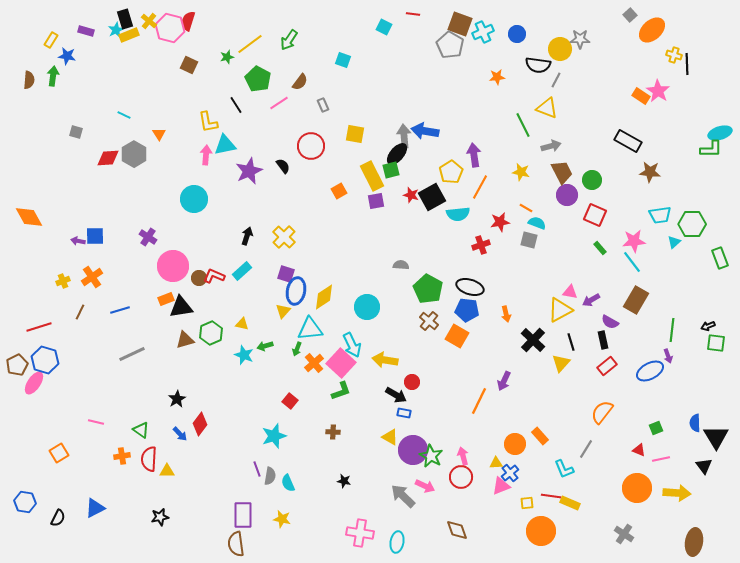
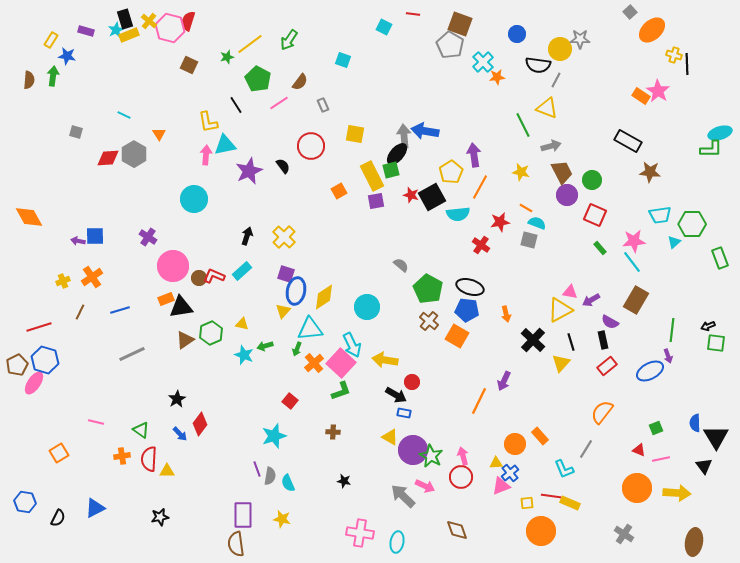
gray square at (630, 15): moved 3 px up
cyan cross at (483, 32): moved 30 px down; rotated 20 degrees counterclockwise
red cross at (481, 245): rotated 36 degrees counterclockwise
gray semicircle at (401, 265): rotated 35 degrees clockwise
brown triangle at (185, 340): rotated 18 degrees counterclockwise
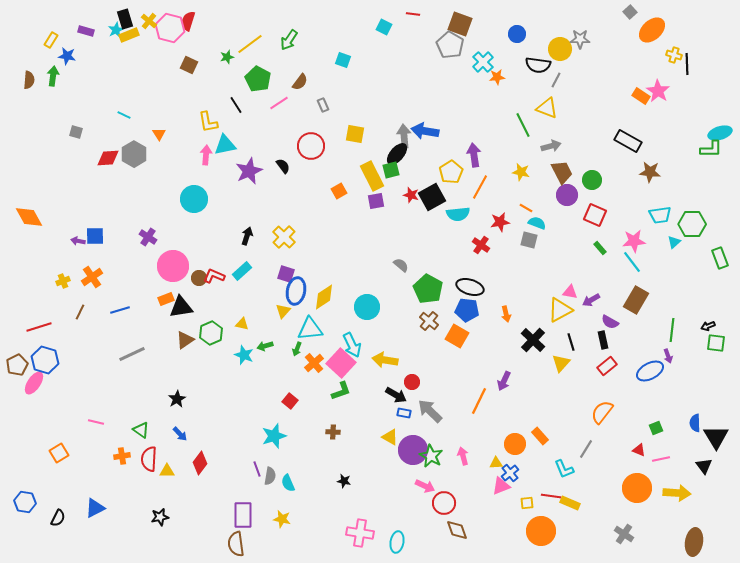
red diamond at (200, 424): moved 39 px down
red circle at (461, 477): moved 17 px left, 26 px down
gray arrow at (403, 496): moved 27 px right, 85 px up
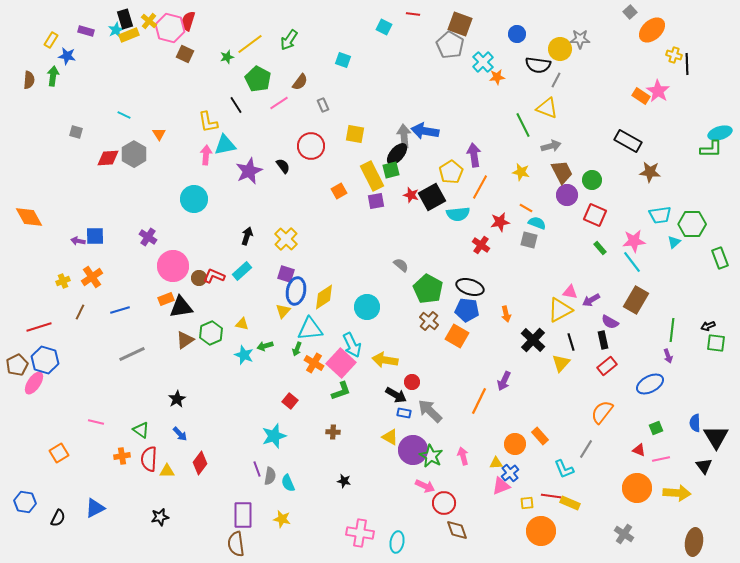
brown square at (189, 65): moved 4 px left, 11 px up
yellow cross at (284, 237): moved 2 px right, 2 px down
orange cross at (314, 363): rotated 18 degrees counterclockwise
blue ellipse at (650, 371): moved 13 px down
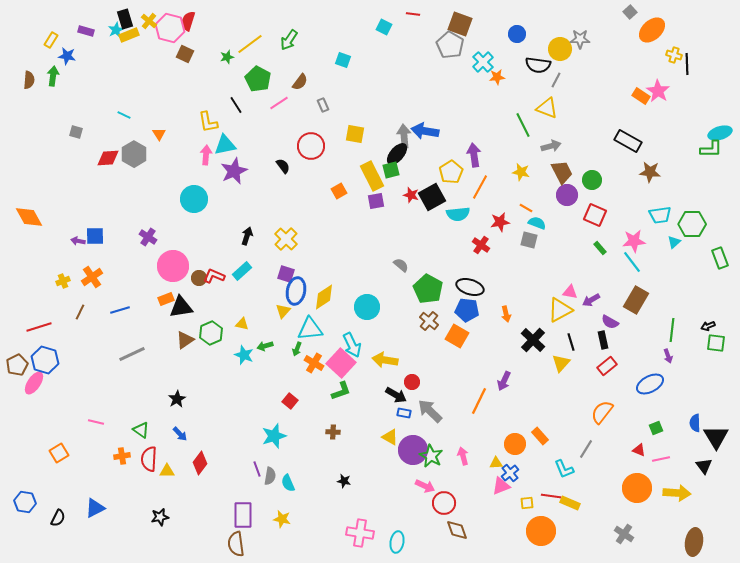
purple star at (249, 171): moved 15 px left
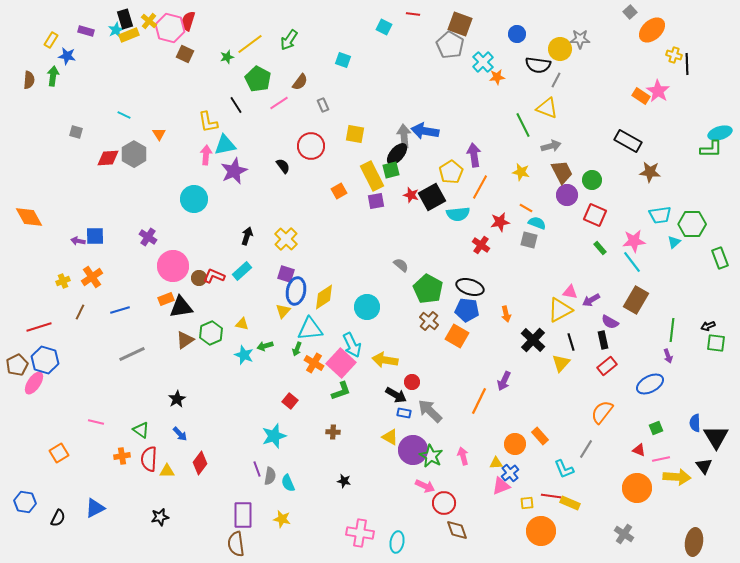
yellow arrow at (677, 493): moved 16 px up
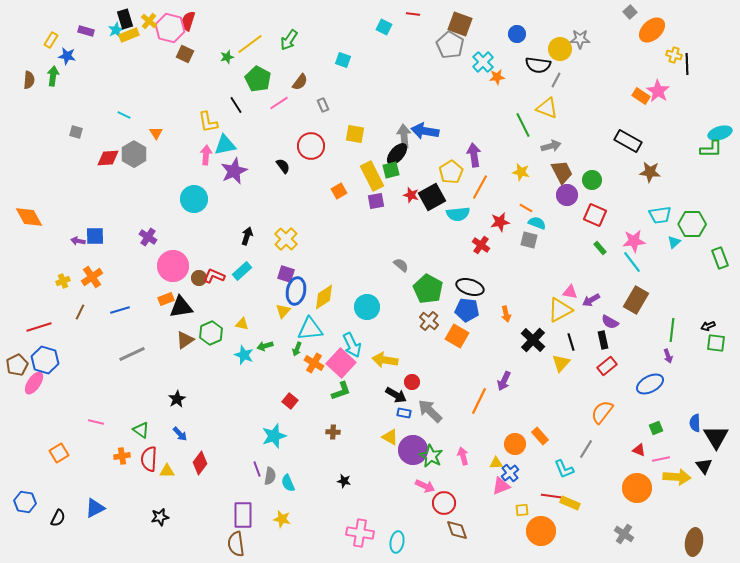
orange triangle at (159, 134): moved 3 px left, 1 px up
yellow square at (527, 503): moved 5 px left, 7 px down
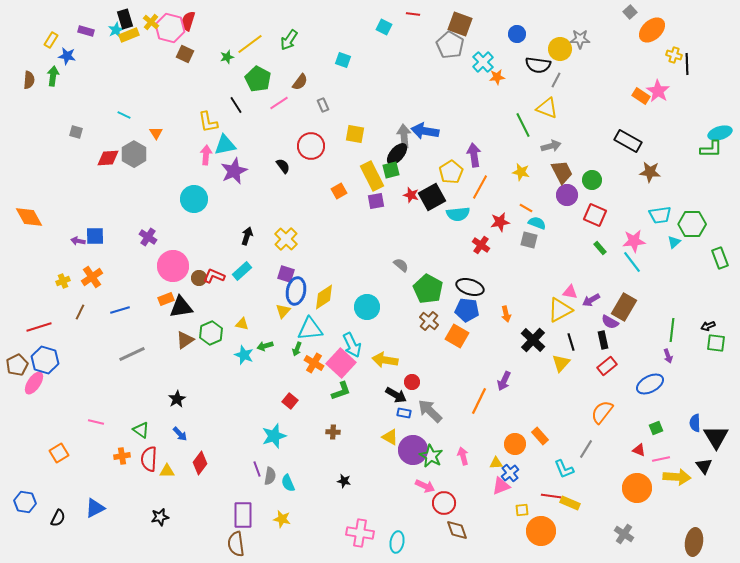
yellow cross at (149, 21): moved 2 px right, 1 px down
brown rectangle at (636, 300): moved 12 px left, 7 px down
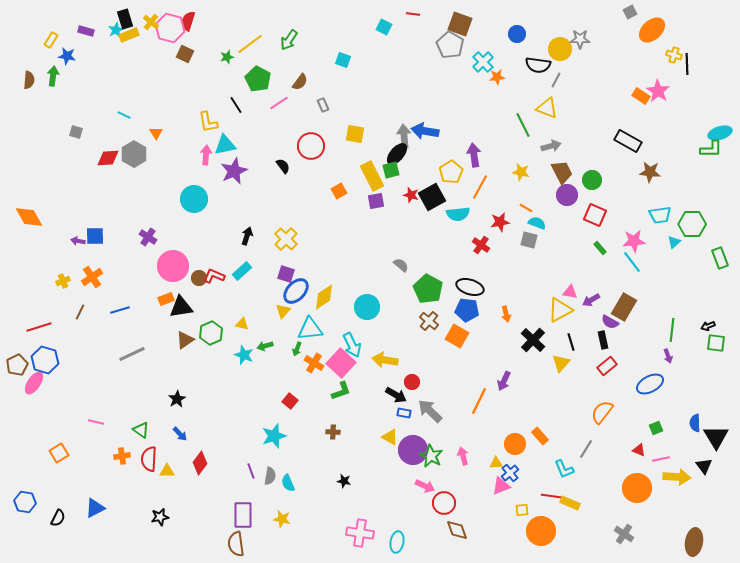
gray square at (630, 12): rotated 16 degrees clockwise
blue ellipse at (296, 291): rotated 32 degrees clockwise
purple line at (257, 469): moved 6 px left, 2 px down
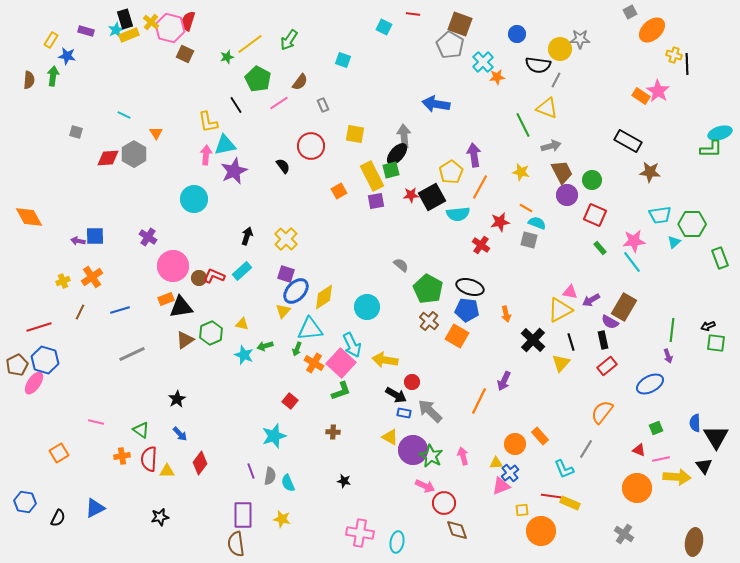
blue arrow at (425, 131): moved 11 px right, 27 px up
red star at (411, 195): rotated 21 degrees counterclockwise
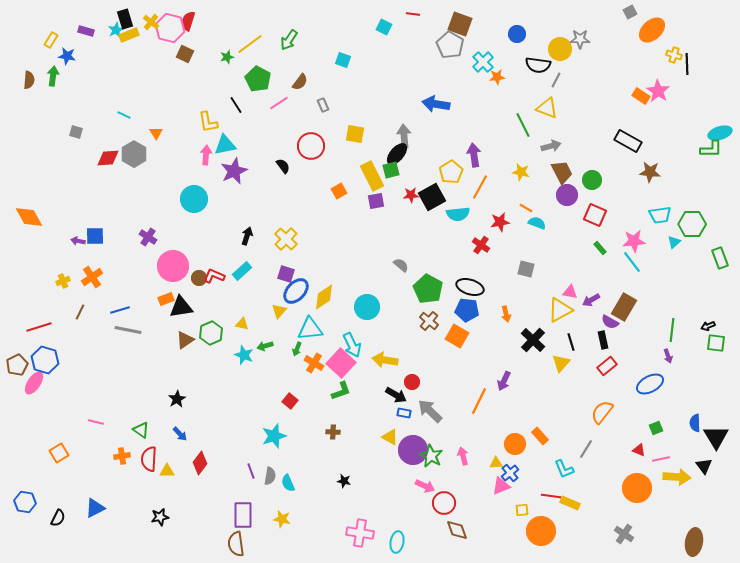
gray square at (529, 240): moved 3 px left, 29 px down
yellow triangle at (283, 311): moved 4 px left
gray line at (132, 354): moved 4 px left, 24 px up; rotated 36 degrees clockwise
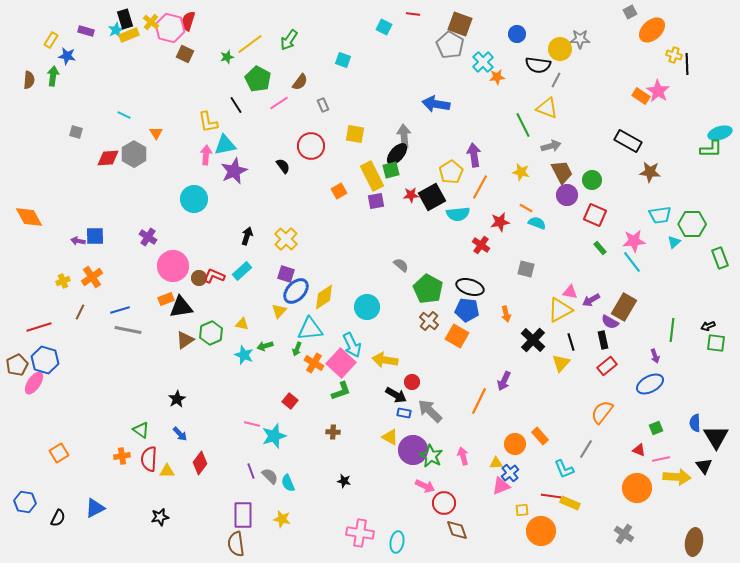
purple arrow at (668, 356): moved 13 px left
pink line at (96, 422): moved 156 px right, 2 px down
gray semicircle at (270, 476): rotated 54 degrees counterclockwise
